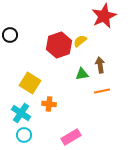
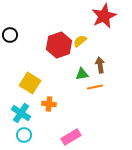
orange line: moved 7 px left, 4 px up
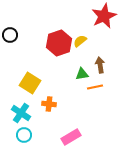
red hexagon: moved 2 px up
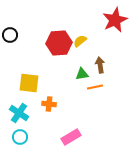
red star: moved 11 px right, 4 px down
red hexagon: rotated 15 degrees clockwise
yellow square: moved 1 px left; rotated 25 degrees counterclockwise
cyan cross: moved 2 px left
cyan circle: moved 4 px left, 2 px down
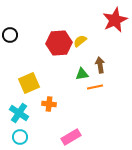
yellow square: rotated 30 degrees counterclockwise
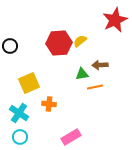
black circle: moved 11 px down
brown arrow: rotated 84 degrees counterclockwise
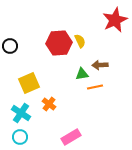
yellow semicircle: rotated 104 degrees clockwise
orange cross: rotated 32 degrees clockwise
cyan cross: moved 2 px right
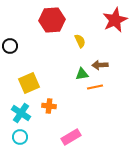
red hexagon: moved 7 px left, 23 px up
orange cross: moved 2 px down; rotated 32 degrees counterclockwise
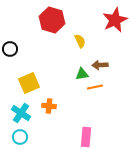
red hexagon: rotated 20 degrees clockwise
black circle: moved 3 px down
pink rectangle: moved 15 px right; rotated 54 degrees counterclockwise
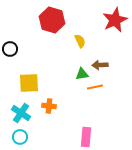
yellow square: rotated 20 degrees clockwise
